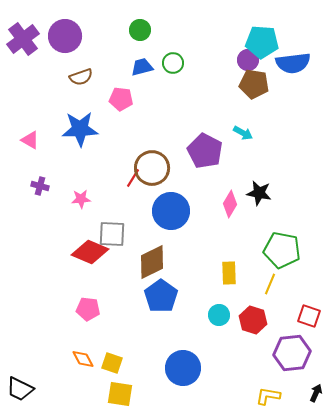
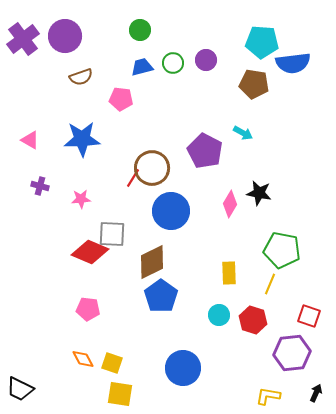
purple circle at (248, 60): moved 42 px left
blue star at (80, 129): moved 2 px right, 10 px down
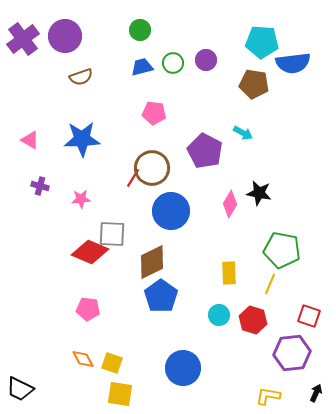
pink pentagon at (121, 99): moved 33 px right, 14 px down
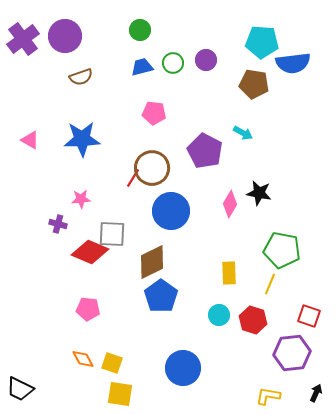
purple cross at (40, 186): moved 18 px right, 38 px down
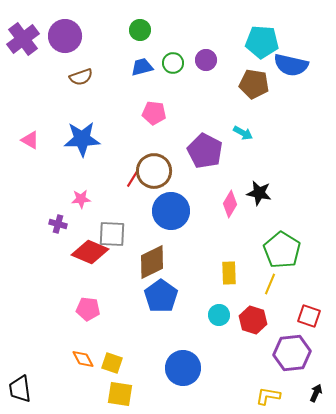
blue semicircle at (293, 63): moved 2 px left, 2 px down; rotated 20 degrees clockwise
brown circle at (152, 168): moved 2 px right, 3 px down
green pentagon at (282, 250): rotated 21 degrees clockwise
black trapezoid at (20, 389): rotated 56 degrees clockwise
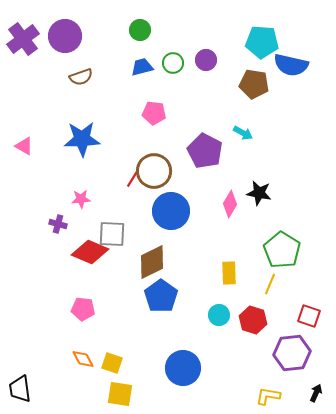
pink triangle at (30, 140): moved 6 px left, 6 px down
pink pentagon at (88, 309): moved 5 px left
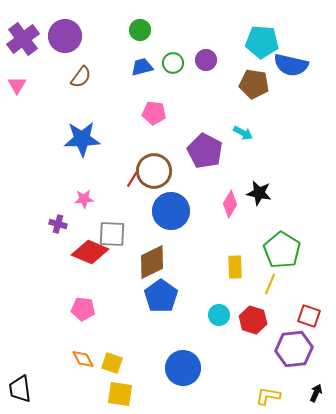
brown semicircle at (81, 77): rotated 35 degrees counterclockwise
pink triangle at (24, 146): moved 7 px left, 61 px up; rotated 30 degrees clockwise
pink star at (81, 199): moved 3 px right
yellow rectangle at (229, 273): moved 6 px right, 6 px up
purple hexagon at (292, 353): moved 2 px right, 4 px up
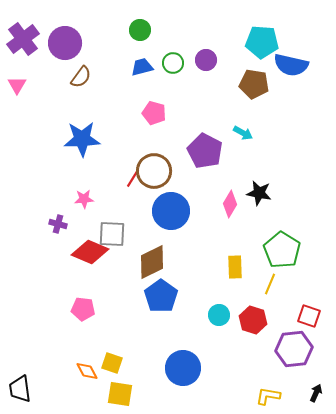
purple circle at (65, 36): moved 7 px down
pink pentagon at (154, 113): rotated 10 degrees clockwise
orange diamond at (83, 359): moved 4 px right, 12 px down
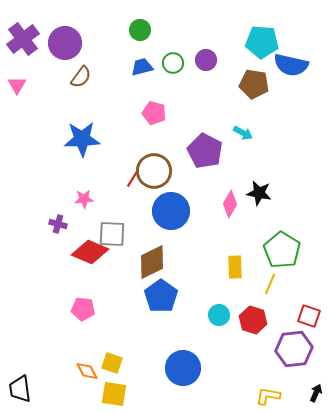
yellow square at (120, 394): moved 6 px left
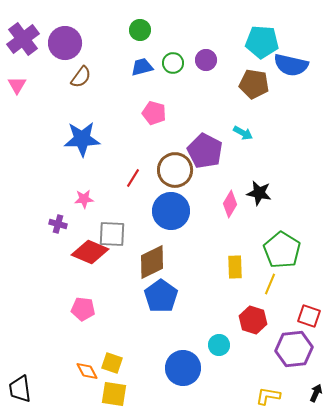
brown circle at (154, 171): moved 21 px right, 1 px up
cyan circle at (219, 315): moved 30 px down
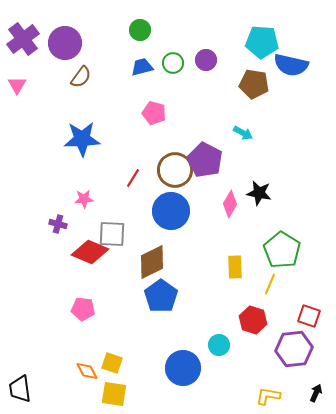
purple pentagon at (205, 151): moved 9 px down
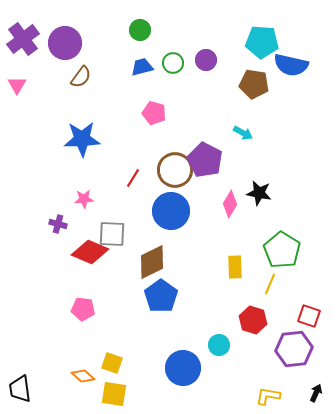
orange diamond at (87, 371): moved 4 px left, 5 px down; rotated 20 degrees counterclockwise
